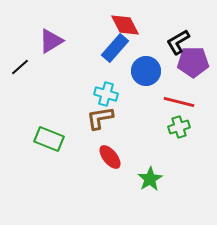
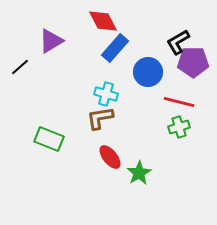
red diamond: moved 22 px left, 4 px up
blue circle: moved 2 px right, 1 px down
green star: moved 11 px left, 6 px up
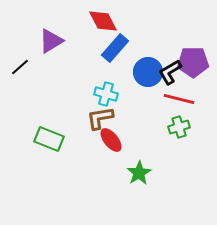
black L-shape: moved 8 px left, 30 px down
red line: moved 3 px up
red ellipse: moved 1 px right, 17 px up
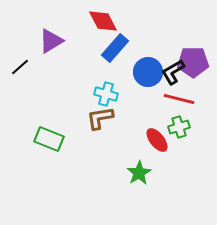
black L-shape: moved 3 px right
red ellipse: moved 46 px right
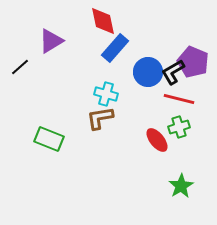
red diamond: rotated 16 degrees clockwise
purple pentagon: rotated 24 degrees clockwise
green star: moved 42 px right, 13 px down
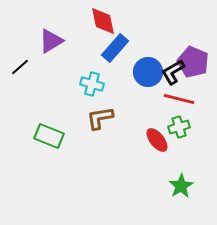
cyan cross: moved 14 px left, 10 px up
green rectangle: moved 3 px up
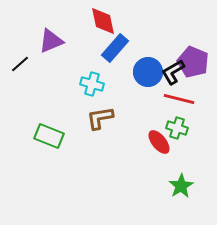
purple triangle: rotated 8 degrees clockwise
black line: moved 3 px up
green cross: moved 2 px left, 1 px down; rotated 35 degrees clockwise
red ellipse: moved 2 px right, 2 px down
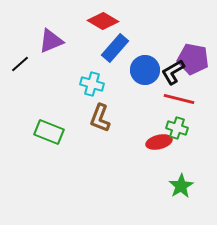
red diamond: rotated 48 degrees counterclockwise
purple pentagon: moved 3 px up; rotated 12 degrees counterclockwise
blue circle: moved 3 px left, 2 px up
brown L-shape: rotated 60 degrees counterclockwise
green rectangle: moved 4 px up
red ellipse: rotated 65 degrees counterclockwise
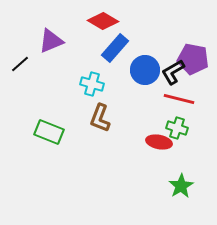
red ellipse: rotated 25 degrees clockwise
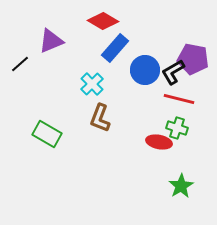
cyan cross: rotated 30 degrees clockwise
green rectangle: moved 2 px left, 2 px down; rotated 8 degrees clockwise
